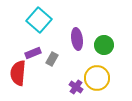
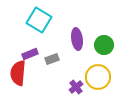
cyan square: rotated 10 degrees counterclockwise
purple rectangle: moved 3 px left, 1 px down
gray rectangle: rotated 40 degrees clockwise
yellow circle: moved 1 px right, 1 px up
purple cross: rotated 16 degrees clockwise
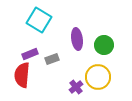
red semicircle: moved 4 px right, 2 px down
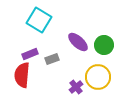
purple ellipse: moved 1 px right, 3 px down; rotated 40 degrees counterclockwise
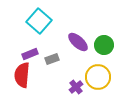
cyan square: moved 1 px down; rotated 10 degrees clockwise
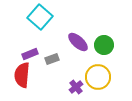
cyan square: moved 1 px right, 4 px up
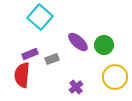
yellow circle: moved 17 px right
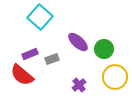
green circle: moved 4 px down
red semicircle: rotated 55 degrees counterclockwise
purple cross: moved 3 px right, 2 px up
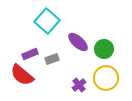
cyan square: moved 7 px right, 4 px down
yellow circle: moved 9 px left, 1 px down
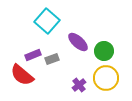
green circle: moved 2 px down
purple rectangle: moved 3 px right, 1 px down
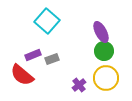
purple ellipse: moved 23 px right, 10 px up; rotated 20 degrees clockwise
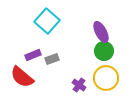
red semicircle: moved 2 px down
purple cross: rotated 16 degrees counterclockwise
